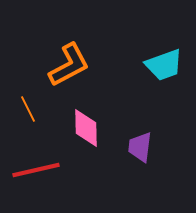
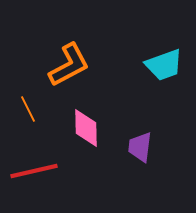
red line: moved 2 px left, 1 px down
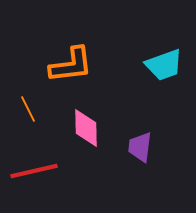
orange L-shape: moved 2 px right; rotated 21 degrees clockwise
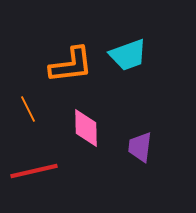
cyan trapezoid: moved 36 px left, 10 px up
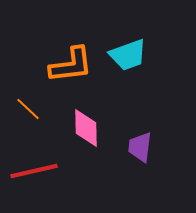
orange line: rotated 20 degrees counterclockwise
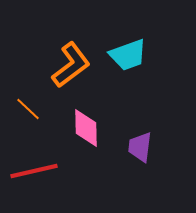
orange L-shape: rotated 30 degrees counterclockwise
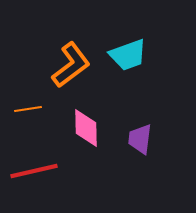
orange line: rotated 52 degrees counterclockwise
purple trapezoid: moved 8 px up
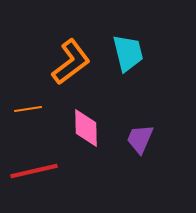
cyan trapezoid: moved 2 px up; rotated 84 degrees counterclockwise
orange L-shape: moved 3 px up
purple trapezoid: rotated 16 degrees clockwise
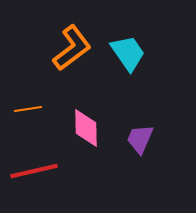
cyan trapezoid: rotated 21 degrees counterclockwise
orange L-shape: moved 1 px right, 14 px up
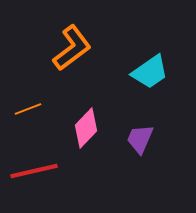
cyan trapezoid: moved 22 px right, 19 px down; rotated 90 degrees clockwise
orange line: rotated 12 degrees counterclockwise
pink diamond: rotated 45 degrees clockwise
